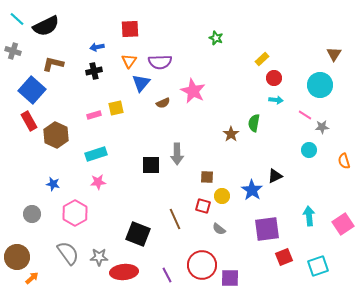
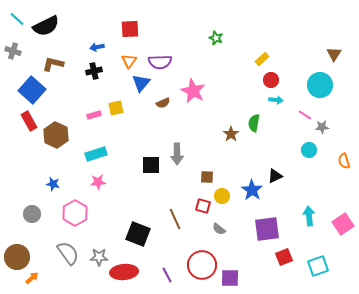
red circle at (274, 78): moved 3 px left, 2 px down
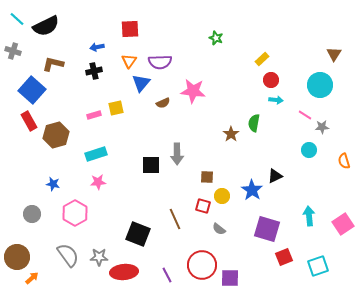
pink star at (193, 91): rotated 20 degrees counterclockwise
brown hexagon at (56, 135): rotated 20 degrees clockwise
purple square at (267, 229): rotated 24 degrees clockwise
gray semicircle at (68, 253): moved 2 px down
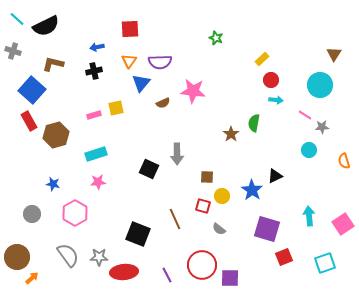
black square at (151, 165): moved 2 px left, 4 px down; rotated 24 degrees clockwise
cyan square at (318, 266): moved 7 px right, 3 px up
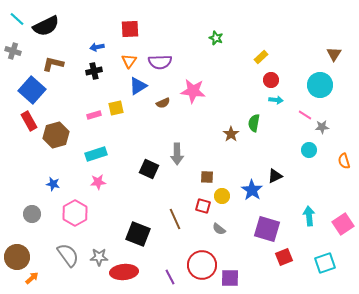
yellow rectangle at (262, 59): moved 1 px left, 2 px up
blue triangle at (141, 83): moved 3 px left, 3 px down; rotated 18 degrees clockwise
purple line at (167, 275): moved 3 px right, 2 px down
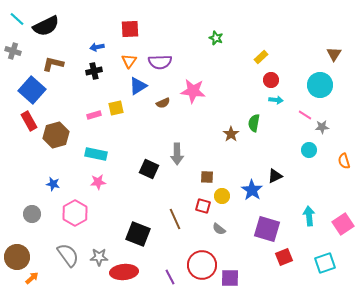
cyan rectangle at (96, 154): rotated 30 degrees clockwise
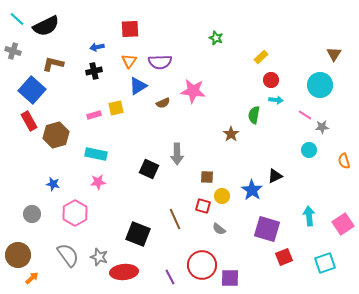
green semicircle at (254, 123): moved 8 px up
brown circle at (17, 257): moved 1 px right, 2 px up
gray star at (99, 257): rotated 18 degrees clockwise
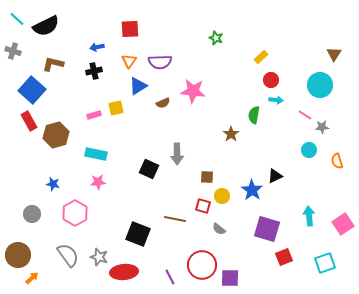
orange semicircle at (344, 161): moved 7 px left
brown line at (175, 219): rotated 55 degrees counterclockwise
